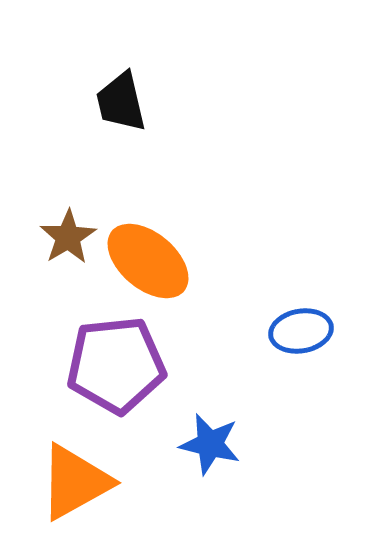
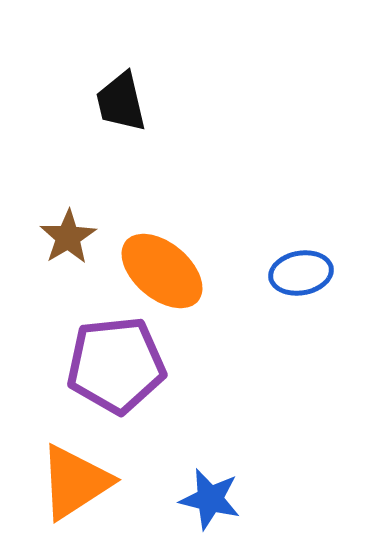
orange ellipse: moved 14 px right, 10 px down
blue ellipse: moved 58 px up
blue star: moved 55 px down
orange triangle: rotated 4 degrees counterclockwise
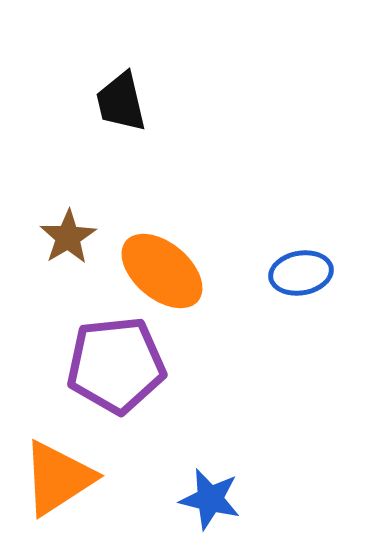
orange triangle: moved 17 px left, 4 px up
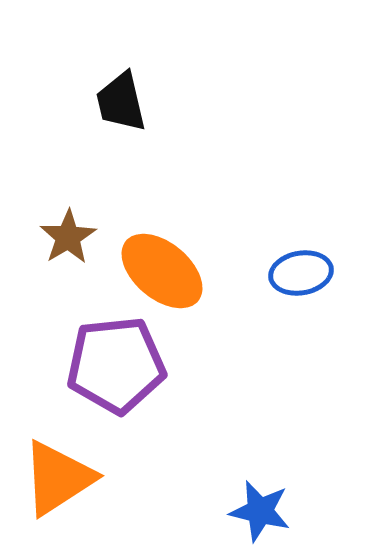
blue star: moved 50 px right, 12 px down
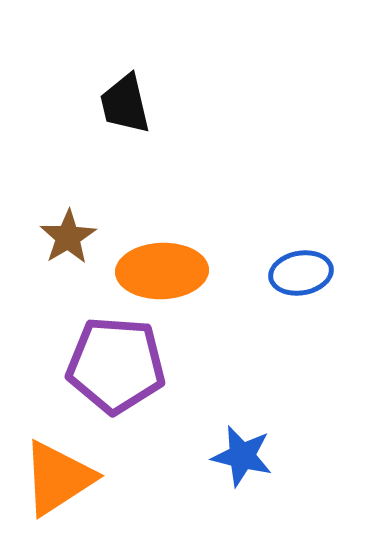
black trapezoid: moved 4 px right, 2 px down
orange ellipse: rotated 42 degrees counterclockwise
purple pentagon: rotated 10 degrees clockwise
blue star: moved 18 px left, 55 px up
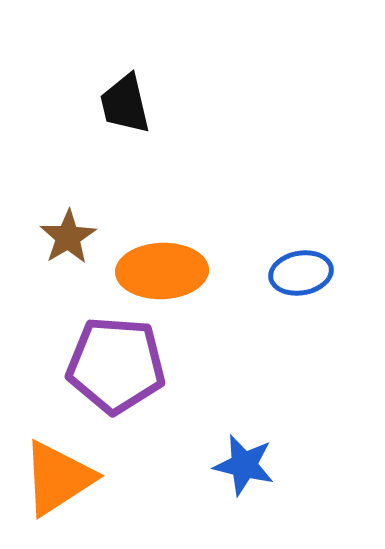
blue star: moved 2 px right, 9 px down
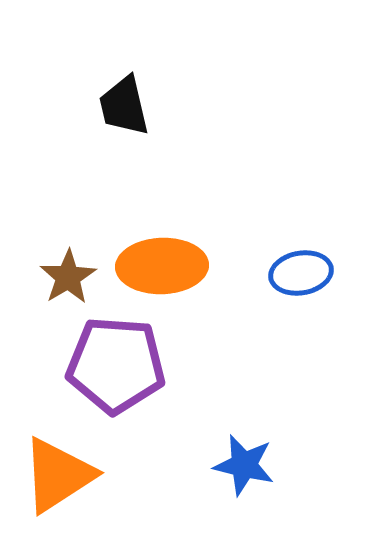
black trapezoid: moved 1 px left, 2 px down
brown star: moved 40 px down
orange ellipse: moved 5 px up
orange triangle: moved 3 px up
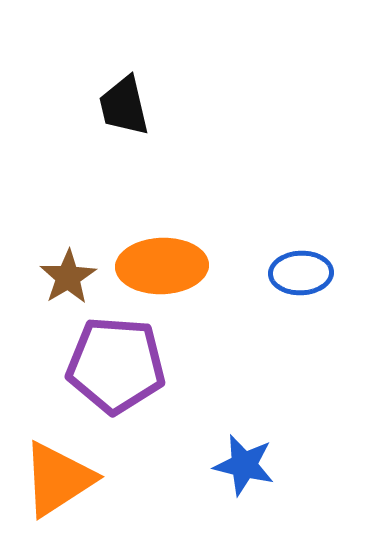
blue ellipse: rotated 8 degrees clockwise
orange triangle: moved 4 px down
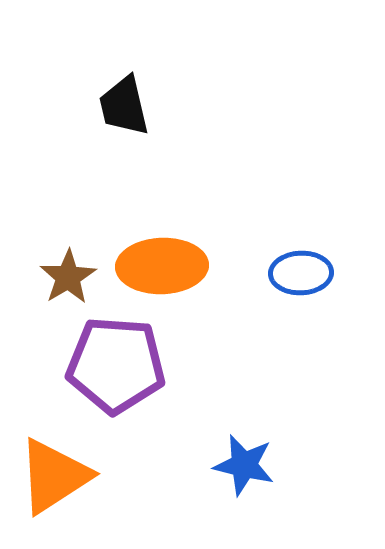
orange triangle: moved 4 px left, 3 px up
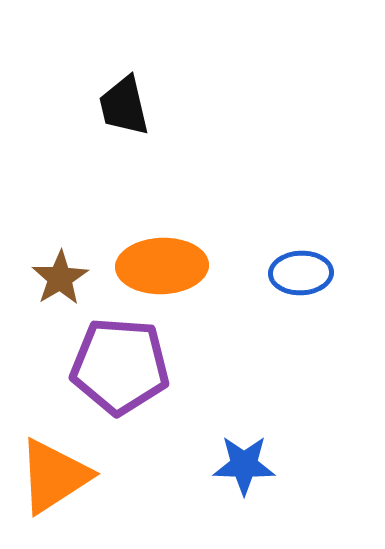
brown star: moved 8 px left, 1 px down
purple pentagon: moved 4 px right, 1 px down
blue star: rotated 12 degrees counterclockwise
